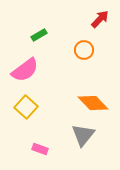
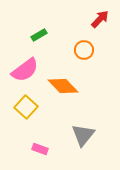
orange diamond: moved 30 px left, 17 px up
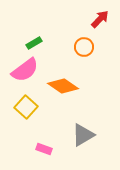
green rectangle: moved 5 px left, 8 px down
orange circle: moved 3 px up
orange diamond: rotated 12 degrees counterclockwise
gray triangle: rotated 20 degrees clockwise
pink rectangle: moved 4 px right
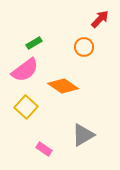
pink rectangle: rotated 14 degrees clockwise
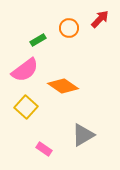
green rectangle: moved 4 px right, 3 px up
orange circle: moved 15 px left, 19 px up
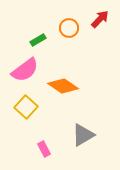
pink rectangle: rotated 28 degrees clockwise
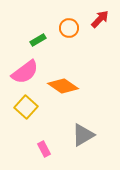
pink semicircle: moved 2 px down
